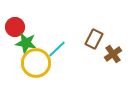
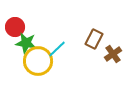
yellow circle: moved 2 px right, 2 px up
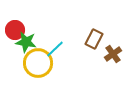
red circle: moved 3 px down
green star: moved 1 px up
cyan line: moved 2 px left
yellow circle: moved 2 px down
